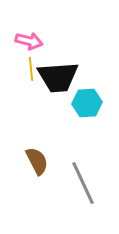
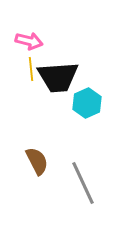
cyan hexagon: rotated 20 degrees counterclockwise
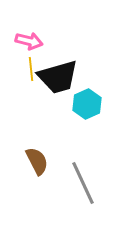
black trapezoid: rotated 12 degrees counterclockwise
cyan hexagon: moved 1 px down
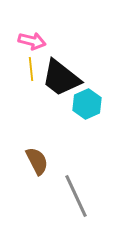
pink arrow: moved 3 px right
black trapezoid: moved 3 px right, 1 px down; rotated 54 degrees clockwise
gray line: moved 7 px left, 13 px down
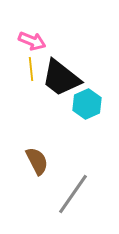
pink arrow: rotated 8 degrees clockwise
gray line: moved 3 px left, 2 px up; rotated 60 degrees clockwise
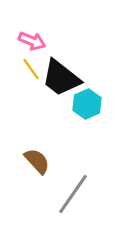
yellow line: rotated 30 degrees counterclockwise
brown semicircle: rotated 16 degrees counterclockwise
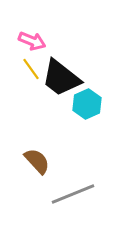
gray line: rotated 33 degrees clockwise
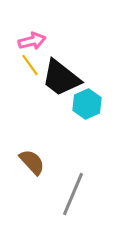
pink arrow: rotated 36 degrees counterclockwise
yellow line: moved 1 px left, 4 px up
brown semicircle: moved 5 px left, 1 px down
gray line: rotated 45 degrees counterclockwise
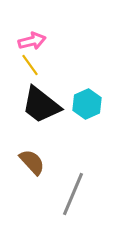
black trapezoid: moved 20 px left, 27 px down
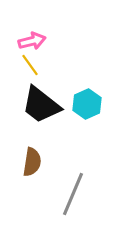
brown semicircle: rotated 52 degrees clockwise
